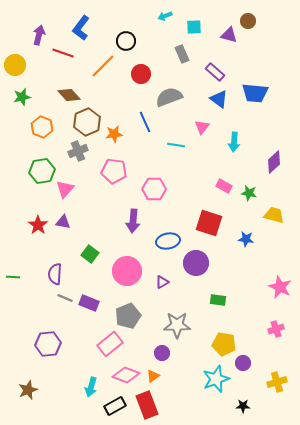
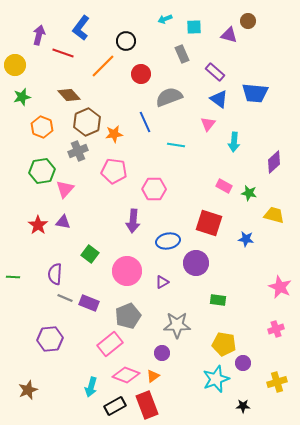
cyan arrow at (165, 16): moved 3 px down
pink triangle at (202, 127): moved 6 px right, 3 px up
purple hexagon at (48, 344): moved 2 px right, 5 px up
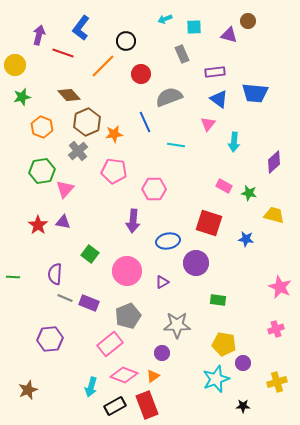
purple rectangle at (215, 72): rotated 48 degrees counterclockwise
gray cross at (78, 151): rotated 18 degrees counterclockwise
pink diamond at (126, 375): moved 2 px left
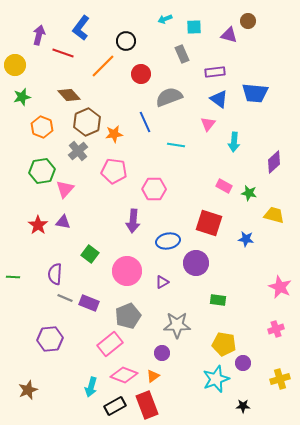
yellow cross at (277, 382): moved 3 px right, 3 px up
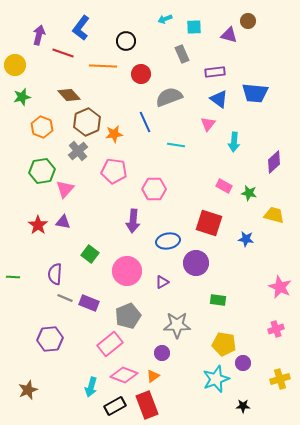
orange line at (103, 66): rotated 48 degrees clockwise
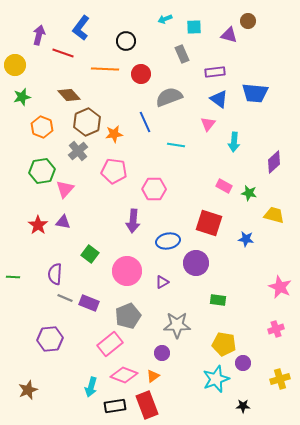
orange line at (103, 66): moved 2 px right, 3 px down
black rectangle at (115, 406): rotated 20 degrees clockwise
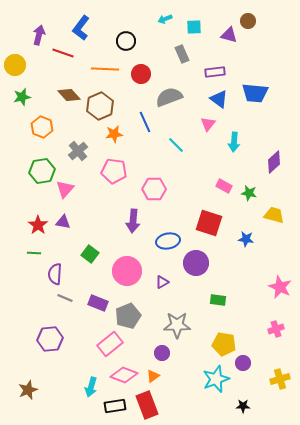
brown hexagon at (87, 122): moved 13 px right, 16 px up
cyan line at (176, 145): rotated 36 degrees clockwise
green line at (13, 277): moved 21 px right, 24 px up
purple rectangle at (89, 303): moved 9 px right
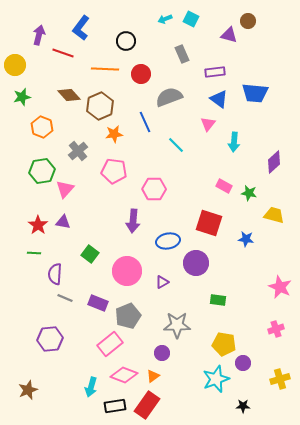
cyan square at (194, 27): moved 3 px left, 8 px up; rotated 28 degrees clockwise
red rectangle at (147, 405): rotated 56 degrees clockwise
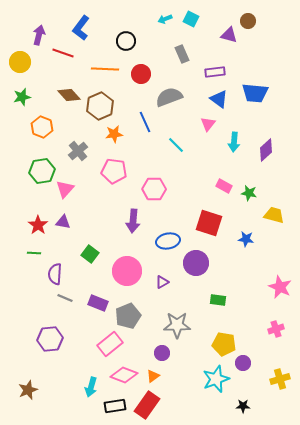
yellow circle at (15, 65): moved 5 px right, 3 px up
purple diamond at (274, 162): moved 8 px left, 12 px up
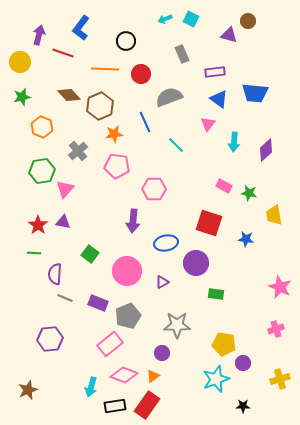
pink pentagon at (114, 171): moved 3 px right, 5 px up
yellow trapezoid at (274, 215): rotated 115 degrees counterclockwise
blue ellipse at (168, 241): moved 2 px left, 2 px down
green rectangle at (218, 300): moved 2 px left, 6 px up
